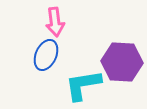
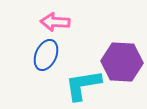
pink arrow: rotated 100 degrees clockwise
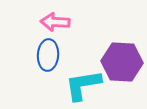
blue ellipse: moved 2 px right; rotated 20 degrees counterclockwise
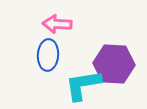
pink arrow: moved 2 px right, 2 px down
purple hexagon: moved 8 px left, 2 px down
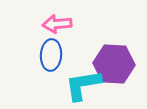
pink arrow: rotated 8 degrees counterclockwise
blue ellipse: moved 3 px right
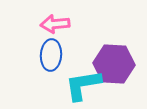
pink arrow: moved 2 px left
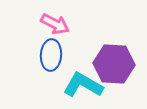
pink arrow: rotated 148 degrees counterclockwise
cyan L-shape: rotated 39 degrees clockwise
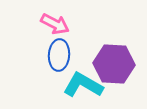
blue ellipse: moved 8 px right
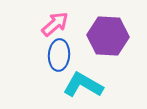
pink arrow: rotated 68 degrees counterclockwise
purple hexagon: moved 6 px left, 28 px up
